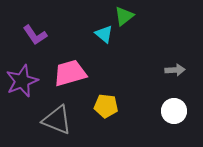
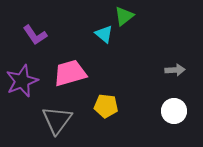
gray triangle: rotated 44 degrees clockwise
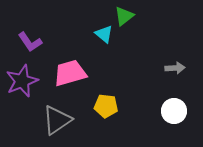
purple L-shape: moved 5 px left, 7 px down
gray arrow: moved 2 px up
gray triangle: rotated 20 degrees clockwise
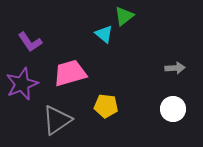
purple star: moved 3 px down
white circle: moved 1 px left, 2 px up
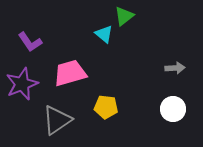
yellow pentagon: moved 1 px down
